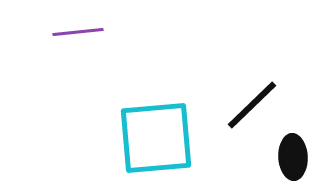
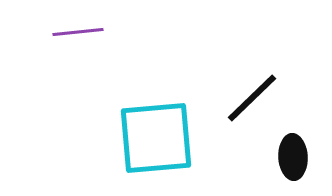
black line: moved 7 px up
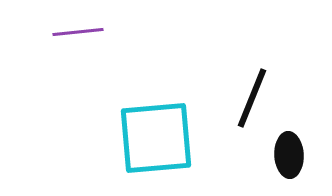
black line: rotated 24 degrees counterclockwise
black ellipse: moved 4 px left, 2 px up
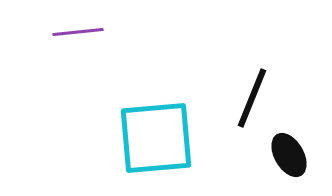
black ellipse: rotated 27 degrees counterclockwise
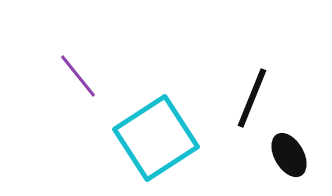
purple line: moved 44 px down; rotated 57 degrees clockwise
cyan square: rotated 28 degrees counterclockwise
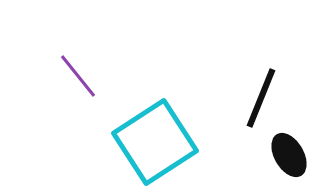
black line: moved 9 px right
cyan square: moved 1 px left, 4 px down
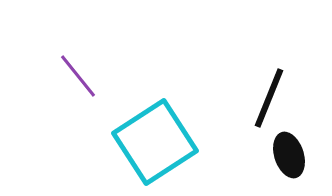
black line: moved 8 px right
black ellipse: rotated 12 degrees clockwise
